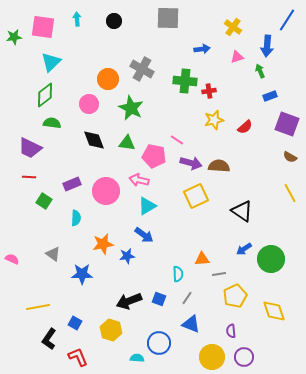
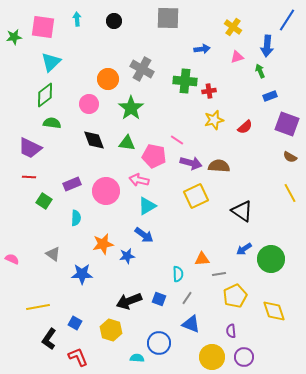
green star at (131, 108): rotated 10 degrees clockwise
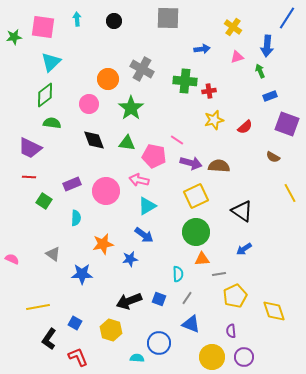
blue line at (287, 20): moved 2 px up
brown semicircle at (290, 157): moved 17 px left
blue star at (127, 256): moved 3 px right, 3 px down
green circle at (271, 259): moved 75 px left, 27 px up
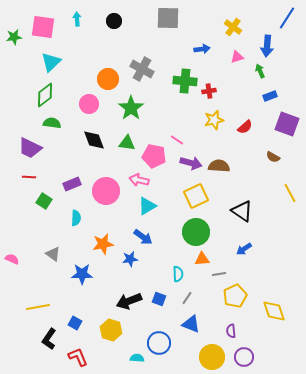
blue arrow at (144, 235): moved 1 px left, 2 px down
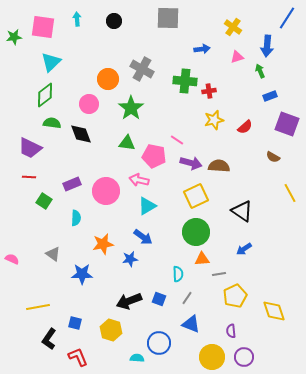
black diamond at (94, 140): moved 13 px left, 6 px up
blue square at (75, 323): rotated 16 degrees counterclockwise
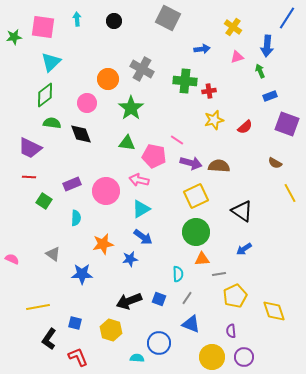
gray square at (168, 18): rotated 25 degrees clockwise
pink circle at (89, 104): moved 2 px left, 1 px up
brown semicircle at (273, 157): moved 2 px right, 6 px down
cyan triangle at (147, 206): moved 6 px left, 3 px down
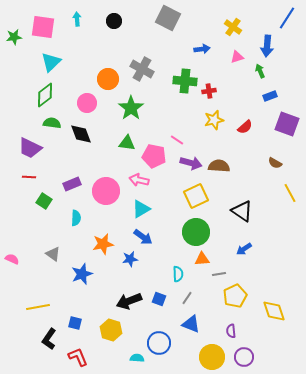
blue star at (82, 274): rotated 20 degrees counterclockwise
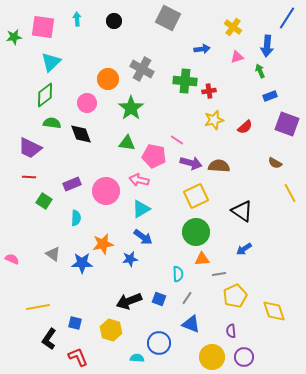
blue star at (82, 274): moved 11 px up; rotated 20 degrees clockwise
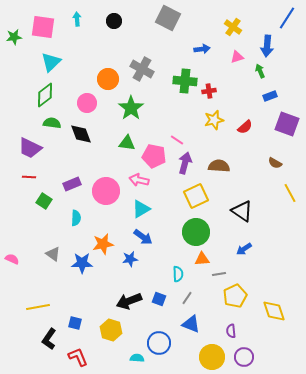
purple arrow at (191, 163): moved 6 px left; rotated 90 degrees counterclockwise
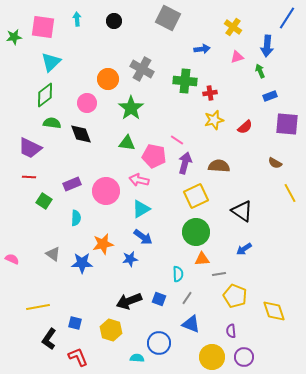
red cross at (209, 91): moved 1 px right, 2 px down
purple square at (287, 124): rotated 15 degrees counterclockwise
yellow pentagon at (235, 296): rotated 25 degrees counterclockwise
